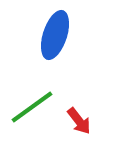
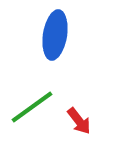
blue ellipse: rotated 9 degrees counterclockwise
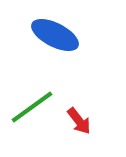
blue ellipse: rotated 72 degrees counterclockwise
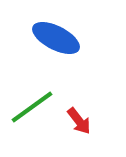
blue ellipse: moved 1 px right, 3 px down
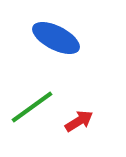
red arrow: rotated 84 degrees counterclockwise
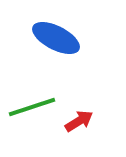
green line: rotated 18 degrees clockwise
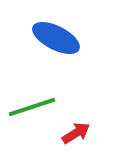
red arrow: moved 3 px left, 12 px down
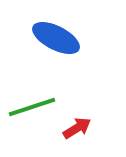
red arrow: moved 1 px right, 5 px up
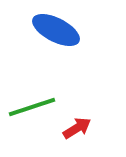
blue ellipse: moved 8 px up
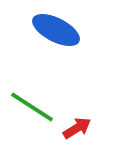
green line: rotated 51 degrees clockwise
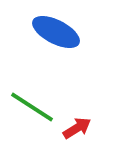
blue ellipse: moved 2 px down
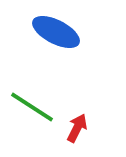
red arrow: rotated 32 degrees counterclockwise
